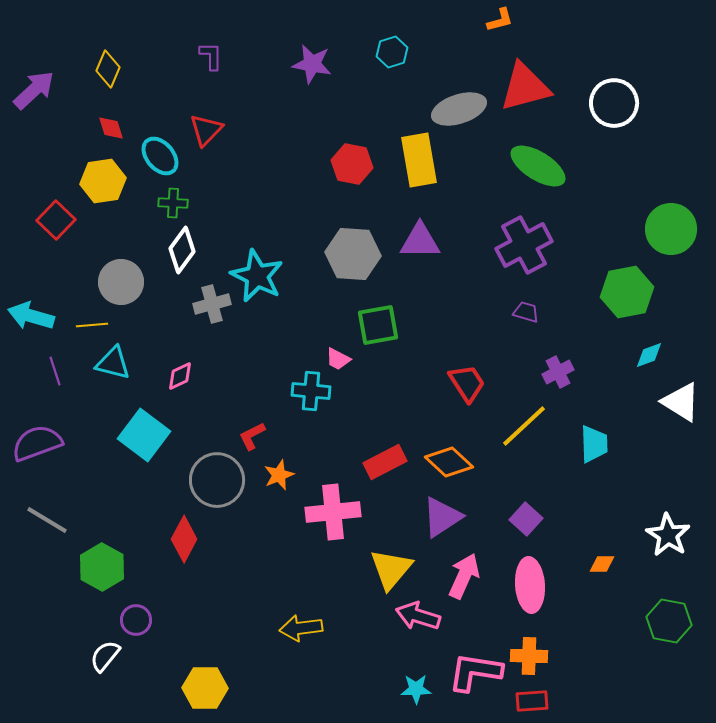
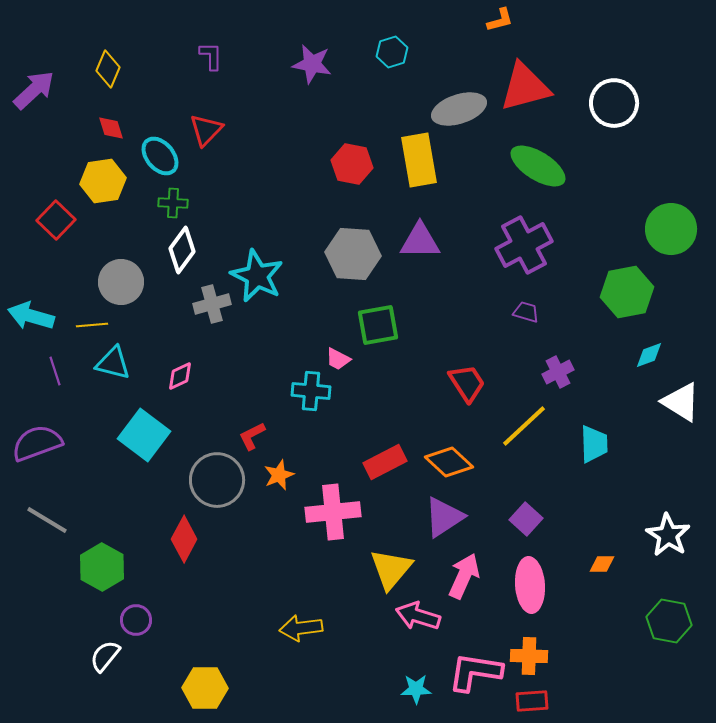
purple triangle at (442, 517): moved 2 px right
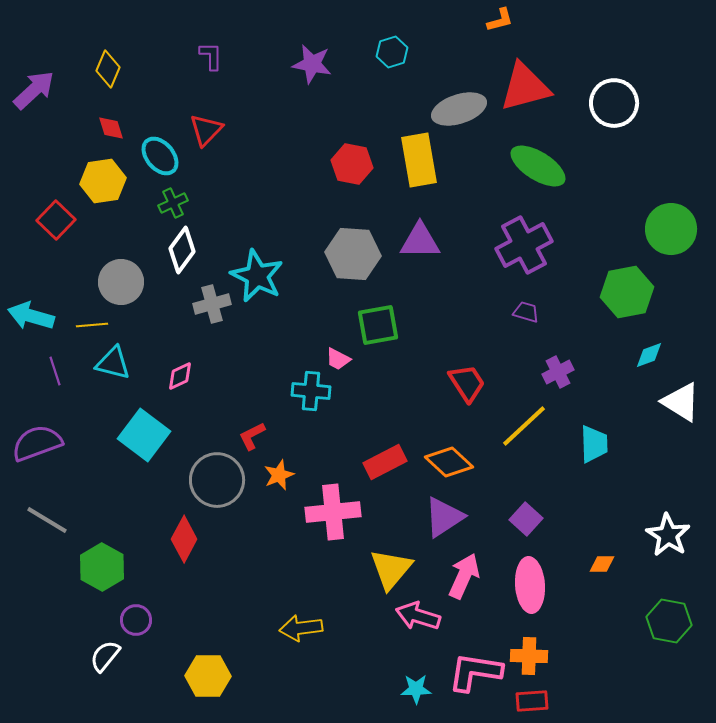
green cross at (173, 203): rotated 28 degrees counterclockwise
yellow hexagon at (205, 688): moved 3 px right, 12 px up
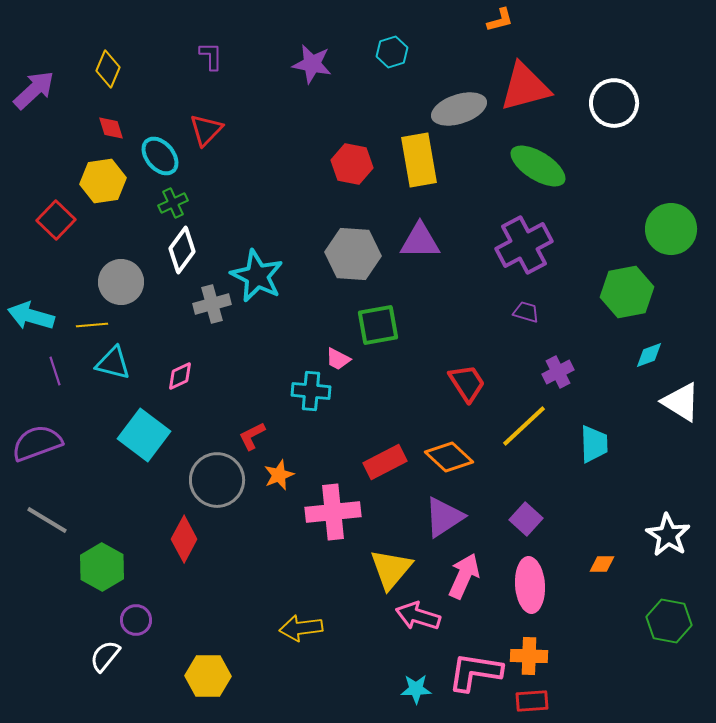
orange diamond at (449, 462): moved 5 px up
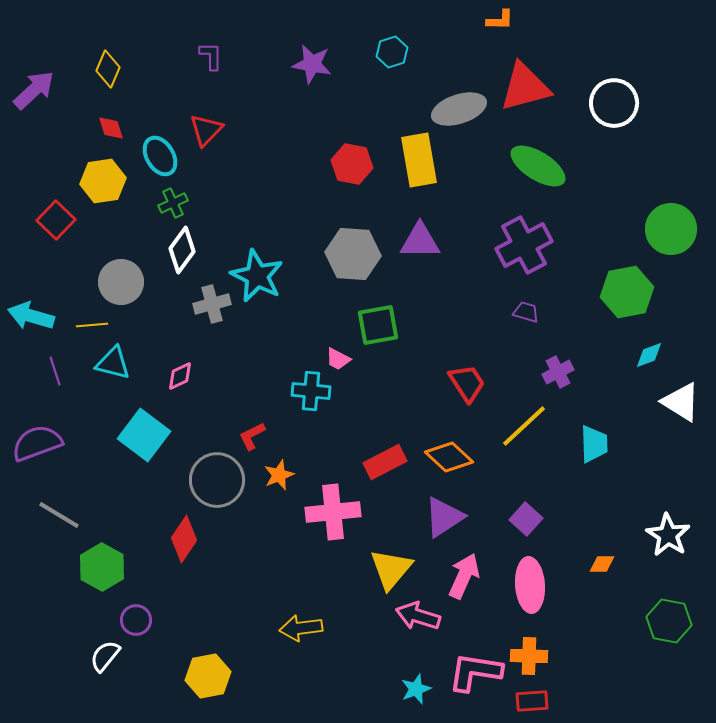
orange L-shape at (500, 20): rotated 16 degrees clockwise
cyan ellipse at (160, 156): rotated 9 degrees clockwise
gray line at (47, 520): moved 12 px right, 5 px up
red diamond at (184, 539): rotated 6 degrees clockwise
yellow hexagon at (208, 676): rotated 12 degrees counterclockwise
cyan star at (416, 689): rotated 20 degrees counterclockwise
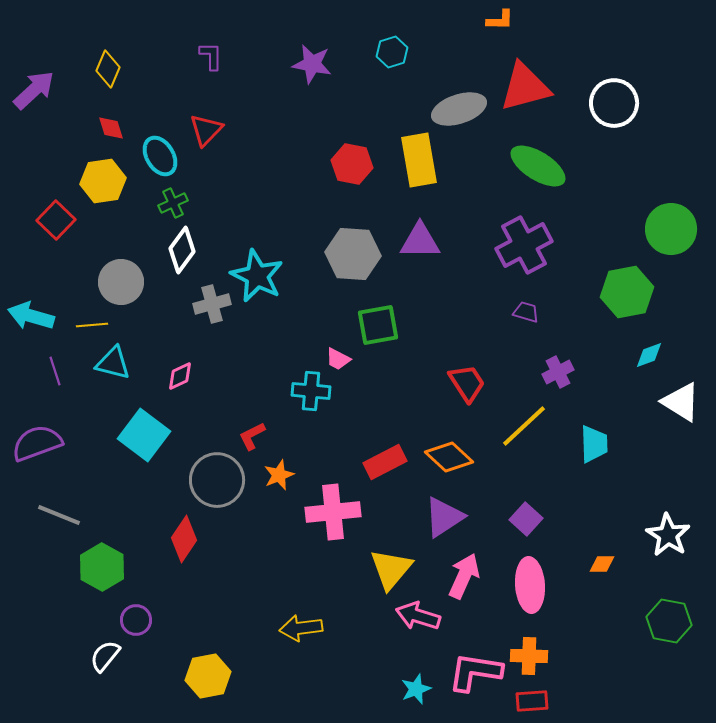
gray line at (59, 515): rotated 9 degrees counterclockwise
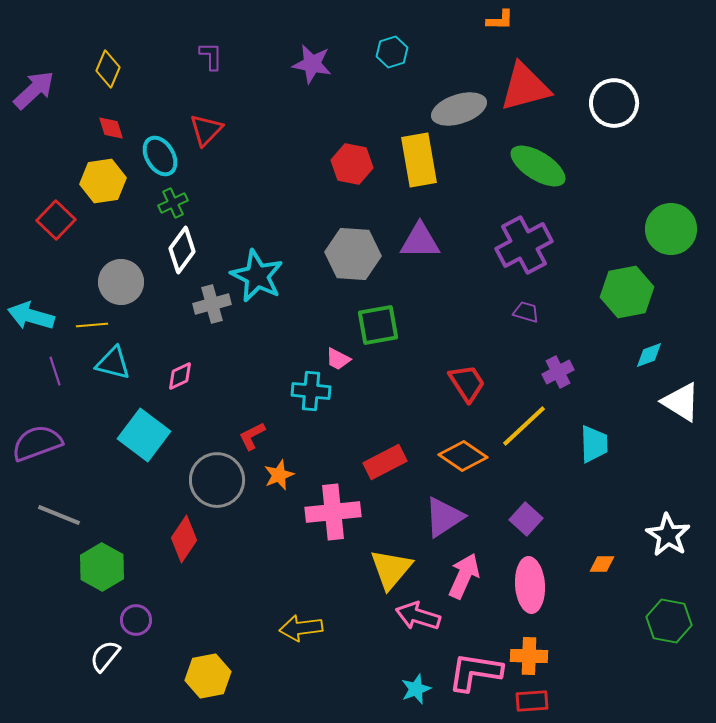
orange diamond at (449, 457): moved 14 px right, 1 px up; rotated 9 degrees counterclockwise
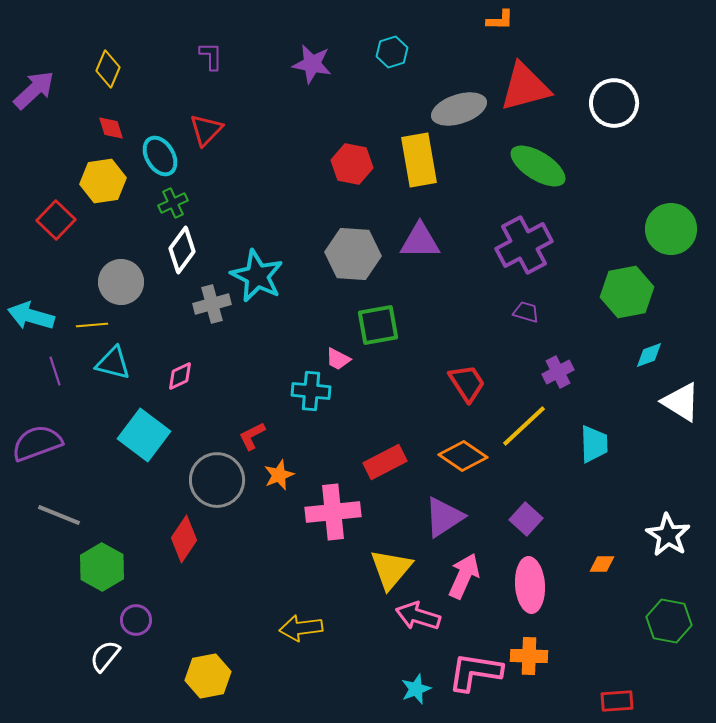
red rectangle at (532, 701): moved 85 px right
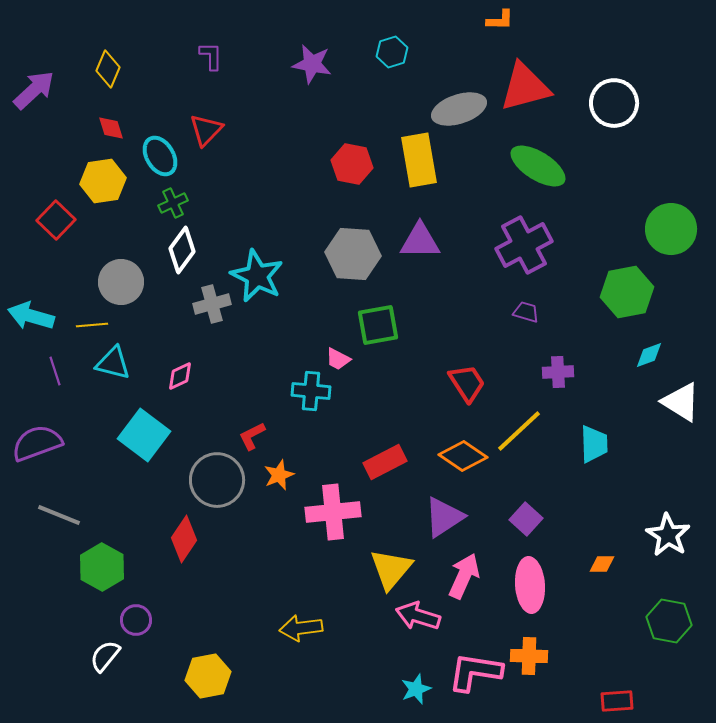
purple cross at (558, 372): rotated 24 degrees clockwise
yellow line at (524, 426): moved 5 px left, 5 px down
